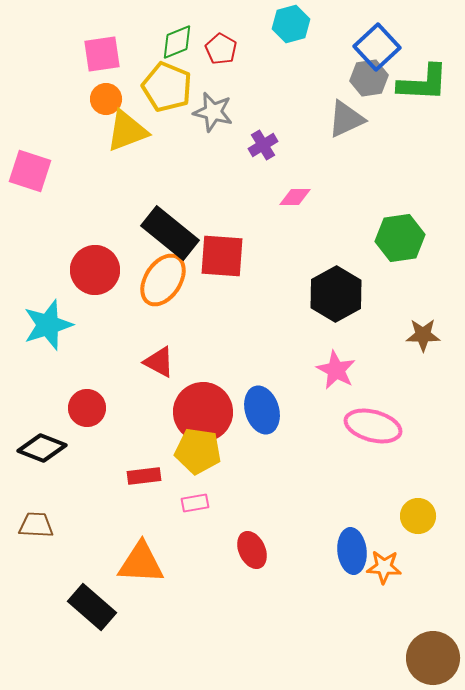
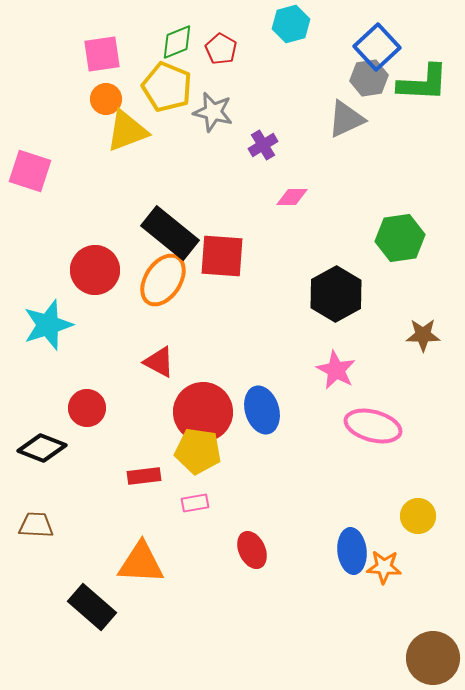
pink diamond at (295, 197): moved 3 px left
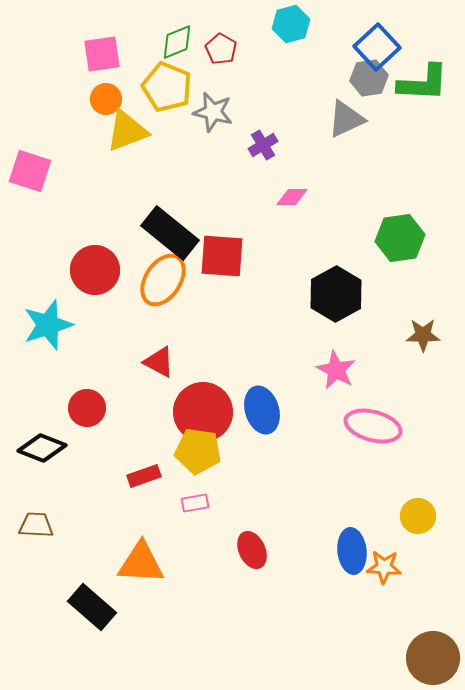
red rectangle at (144, 476): rotated 12 degrees counterclockwise
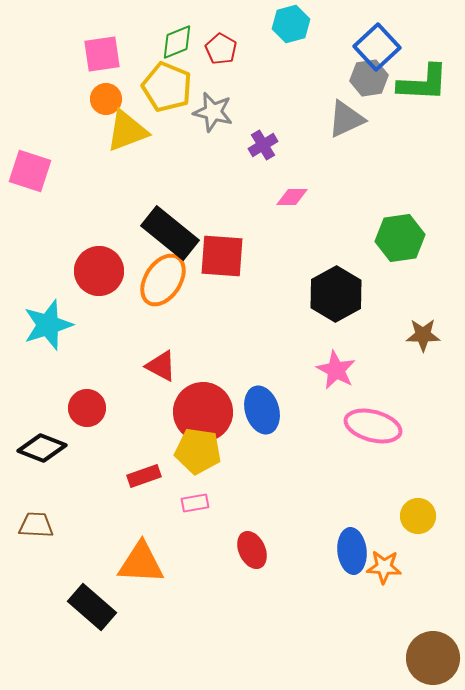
red circle at (95, 270): moved 4 px right, 1 px down
red triangle at (159, 362): moved 2 px right, 4 px down
